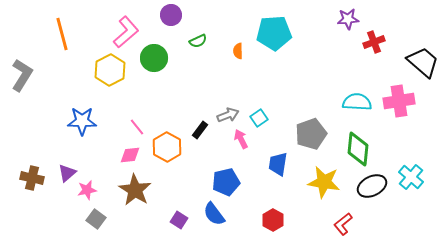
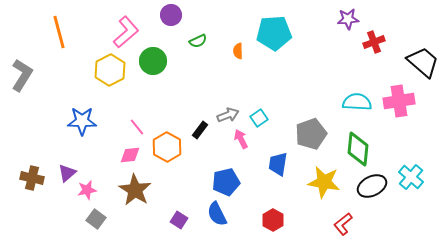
orange line: moved 3 px left, 2 px up
green circle: moved 1 px left, 3 px down
blue semicircle: moved 3 px right; rotated 10 degrees clockwise
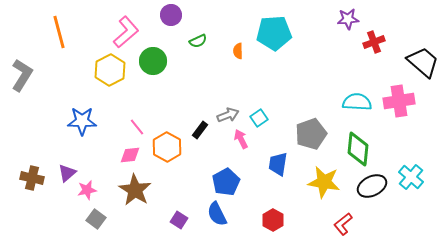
blue pentagon: rotated 16 degrees counterclockwise
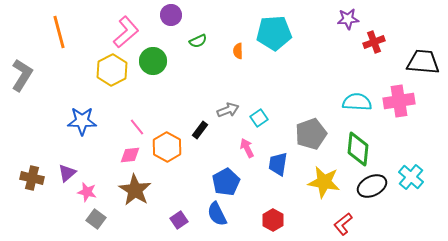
black trapezoid: rotated 36 degrees counterclockwise
yellow hexagon: moved 2 px right
gray arrow: moved 5 px up
pink arrow: moved 6 px right, 9 px down
pink star: moved 2 px down; rotated 24 degrees clockwise
purple square: rotated 24 degrees clockwise
